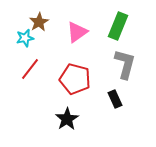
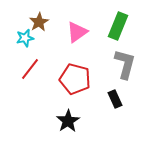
black star: moved 1 px right, 2 px down
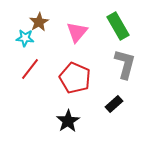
green rectangle: rotated 52 degrees counterclockwise
pink triangle: rotated 15 degrees counterclockwise
cyan star: rotated 18 degrees clockwise
red pentagon: moved 1 px up; rotated 8 degrees clockwise
black rectangle: moved 1 px left, 5 px down; rotated 72 degrees clockwise
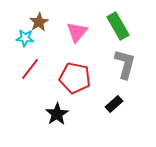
red pentagon: rotated 12 degrees counterclockwise
black star: moved 11 px left, 7 px up
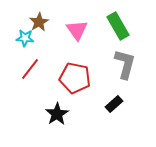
pink triangle: moved 2 px up; rotated 15 degrees counterclockwise
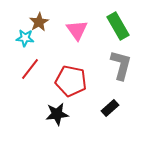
gray L-shape: moved 4 px left, 1 px down
red pentagon: moved 4 px left, 3 px down
black rectangle: moved 4 px left, 4 px down
black star: rotated 25 degrees clockwise
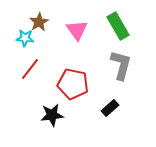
red pentagon: moved 2 px right, 3 px down
black star: moved 5 px left, 1 px down
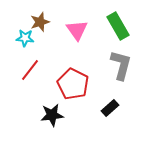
brown star: moved 1 px right; rotated 12 degrees clockwise
red line: moved 1 px down
red pentagon: rotated 16 degrees clockwise
